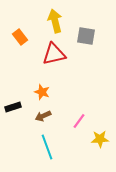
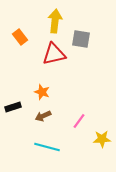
yellow arrow: rotated 20 degrees clockwise
gray square: moved 5 px left, 3 px down
yellow star: moved 2 px right
cyan line: rotated 55 degrees counterclockwise
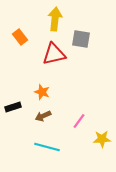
yellow arrow: moved 2 px up
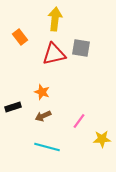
gray square: moved 9 px down
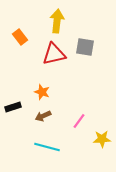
yellow arrow: moved 2 px right, 2 px down
gray square: moved 4 px right, 1 px up
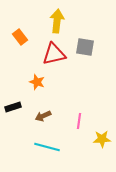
orange star: moved 5 px left, 10 px up
pink line: rotated 28 degrees counterclockwise
